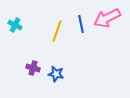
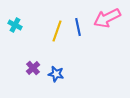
blue line: moved 3 px left, 3 px down
purple cross: rotated 32 degrees clockwise
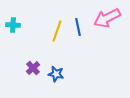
cyan cross: moved 2 px left; rotated 24 degrees counterclockwise
